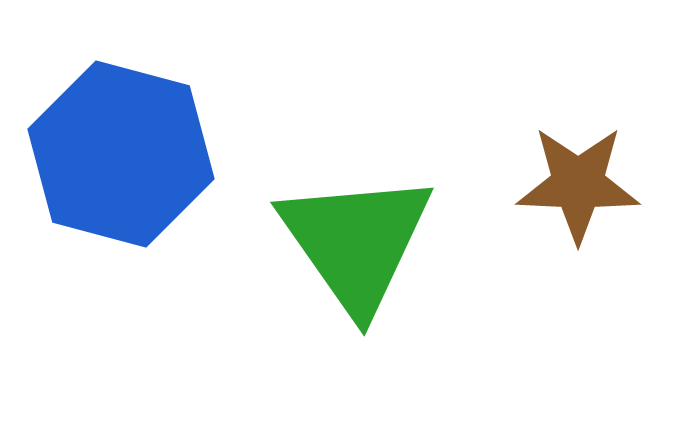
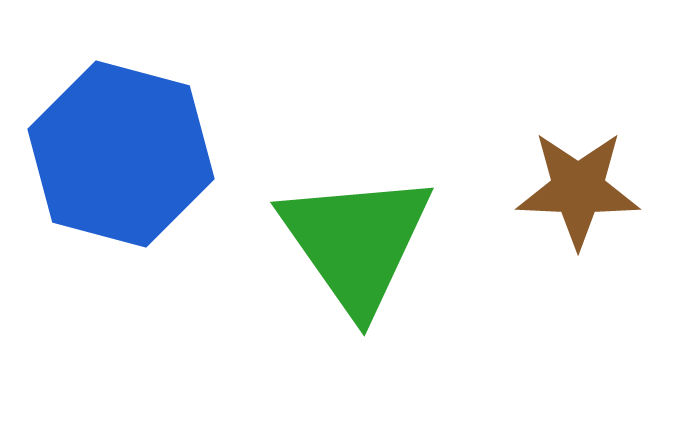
brown star: moved 5 px down
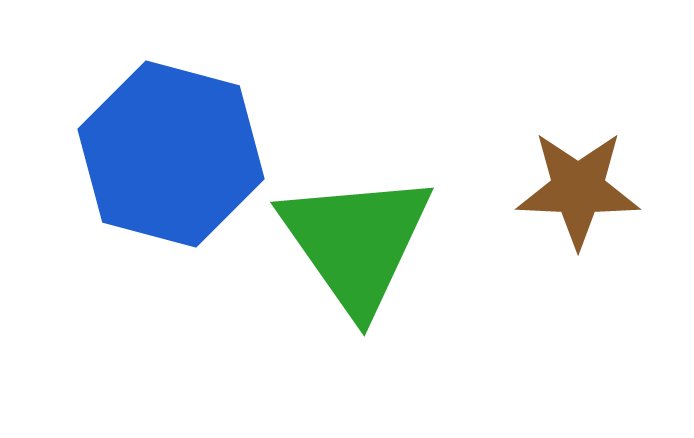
blue hexagon: moved 50 px right
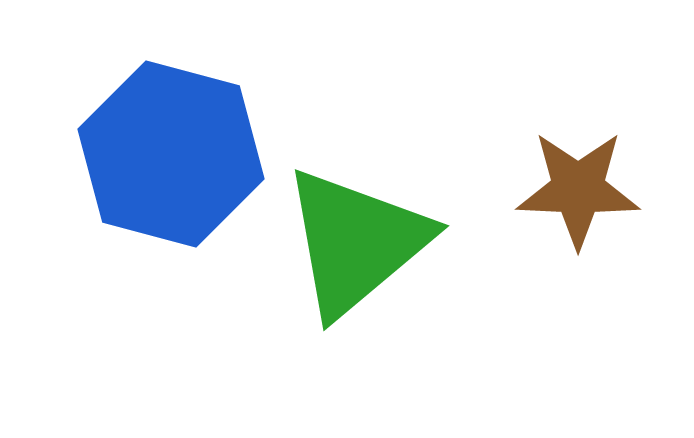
green triangle: rotated 25 degrees clockwise
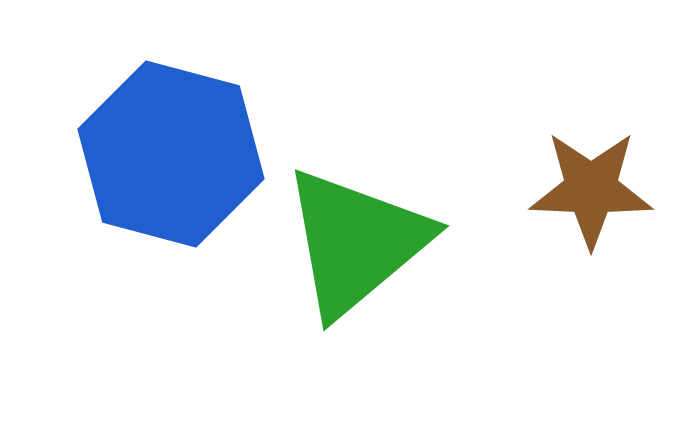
brown star: moved 13 px right
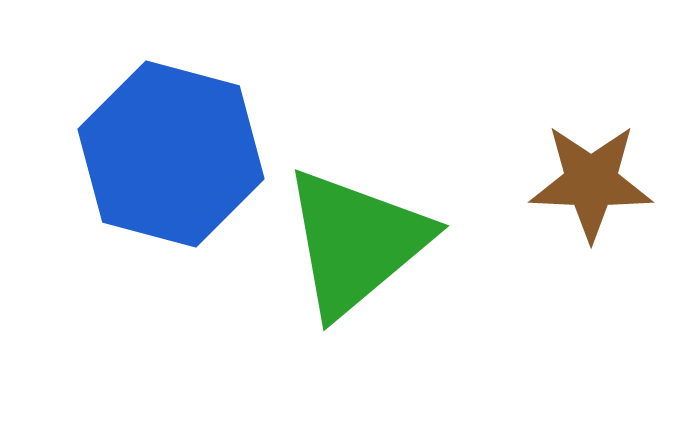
brown star: moved 7 px up
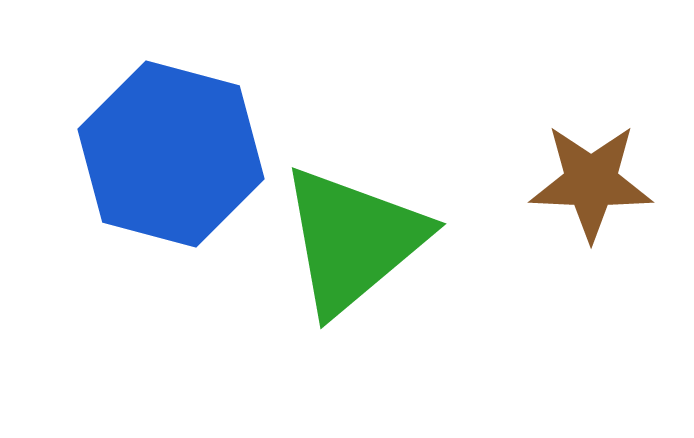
green triangle: moved 3 px left, 2 px up
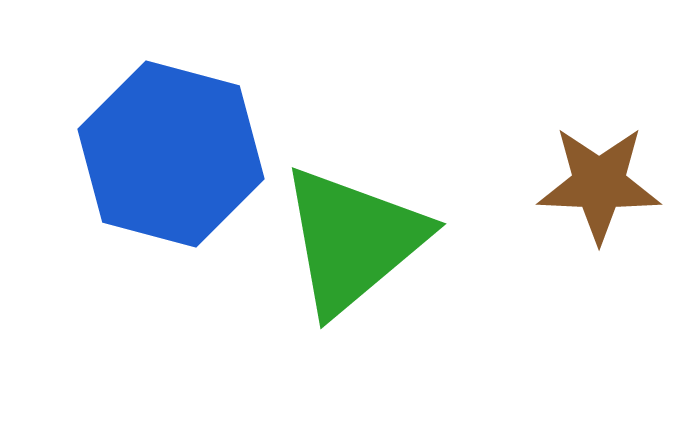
brown star: moved 8 px right, 2 px down
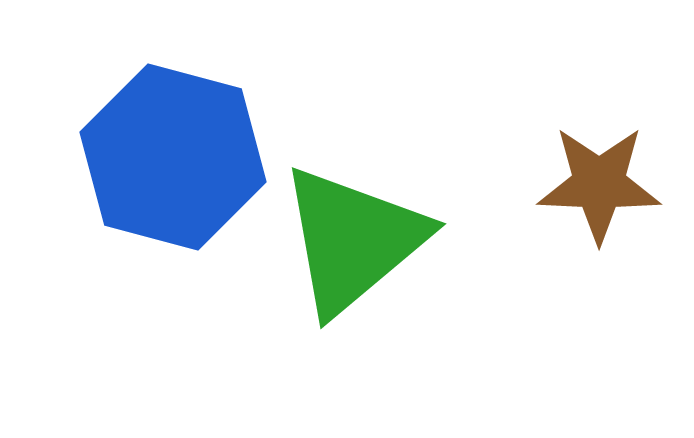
blue hexagon: moved 2 px right, 3 px down
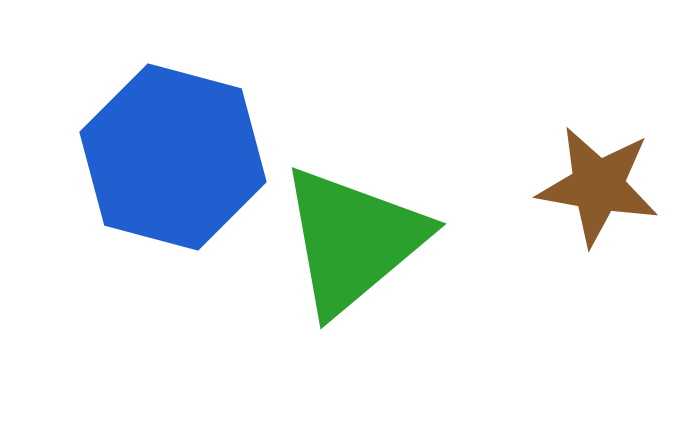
brown star: moved 1 px left, 2 px down; rotated 8 degrees clockwise
